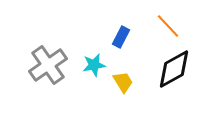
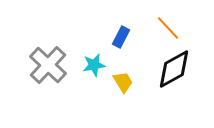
orange line: moved 2 px down
gray cross: rotated 12 degrees counterclockwise
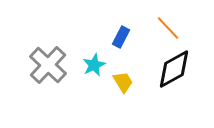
cyan star: rotated 15 degrees counterclockwise
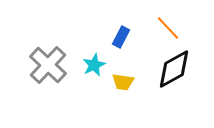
yellow trapezoid: rotated 130 degrees clockwise
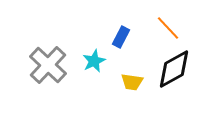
cyan star: moved 4 px up
yellow trapezoid: moved 9 px right
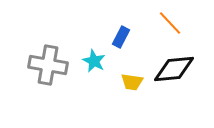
orange line: moved 2 px right, 5 px up
cyan star: rotated 20 degrees counterclockwise
gray cross: rotated 33 degrees counterclockwise
black diamond: rotated 24 degrees clockwise
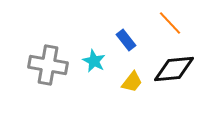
blue rectangle: moved 5 px right, 3 px down; rotated 65 degrees counterclockwise
yellow trapezoid: rotated 60 degrees counterclockwise
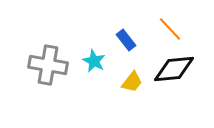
orange line: moved 6 px down
